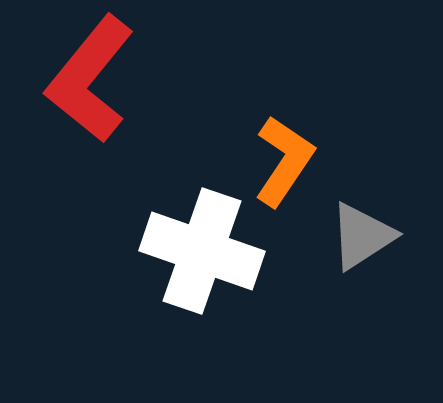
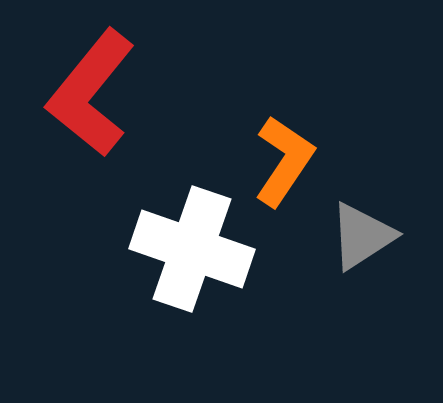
red L-shape: moved 1 px right, 14 px down
white cross: moved 10 px left, 2 px up
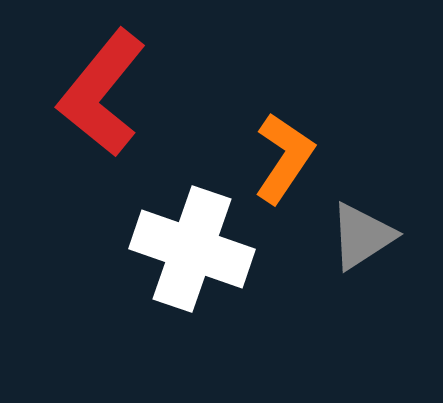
red L-shape: moved 11 px right
orange L-shape: moved 3 px up
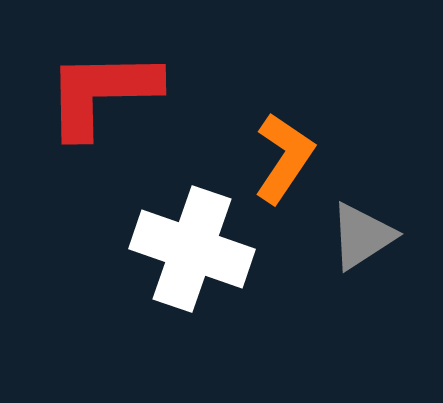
red L-shape: rotated 50 degrees clockwise
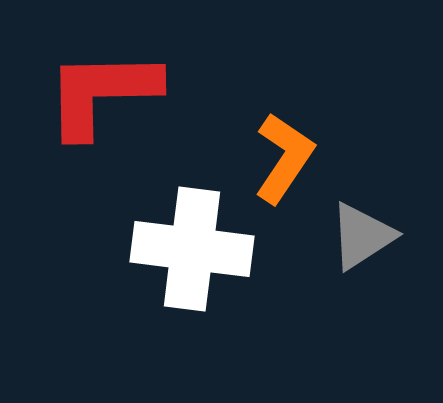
white cross: rotated 12 degrees counterclockwise
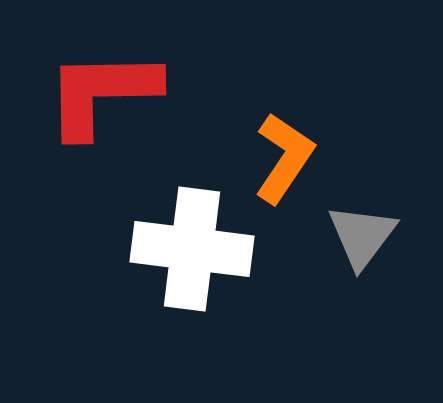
gray triangle: rotated 20 degrees counterclockwise
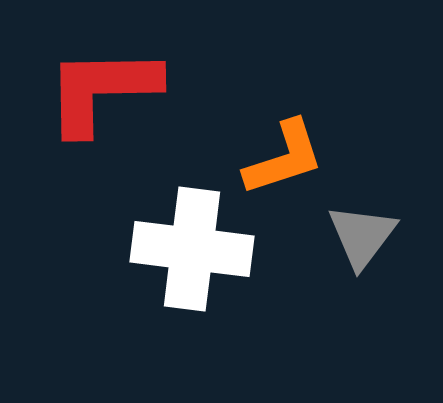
red L-shape: moved 3 px up
orange L-shape: rotated 38 degrees clockwise
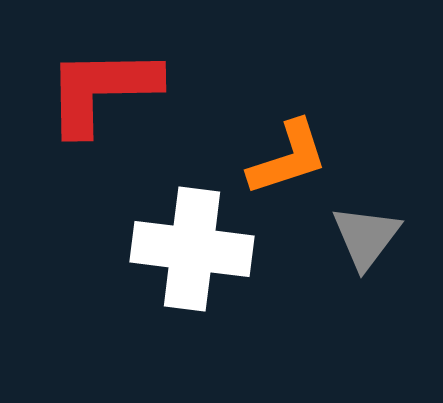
orange L-shape: moved 4 px right
gray triangle: moved 4 px right, 1 px down
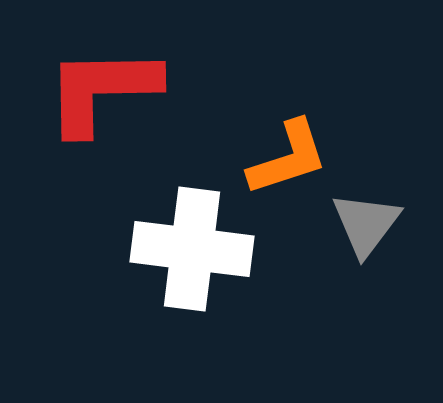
gray triangle: moved 13 px up
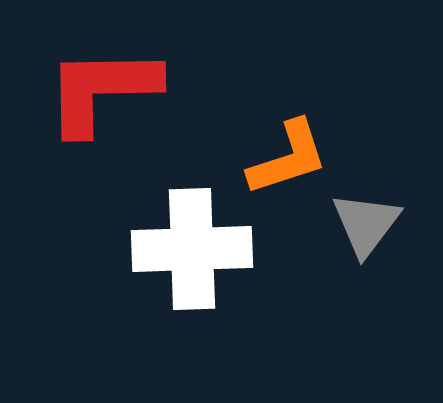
white cross: rotated 9 degrees counterclockwise
